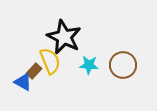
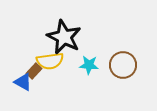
yellow semicircle: rotated 104 degrees clockwise
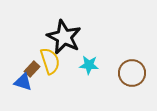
yellow semicircle: rotated 100 degrees counterclockwise
brown circle: moved 9 px right, 8 px down
brown rectangle: moved 2 px left, 2 px up
blue triangle: rotated 12 degrees counterclockwise
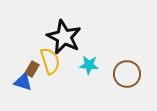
brown rectangle: rotated 14 degrees counterclockwise
brown circle: moved 5 px left, 1 px down
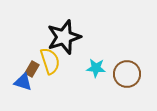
black star: rotated 28 degrees clockwise
cyan star: moved 7 px right, 3 px down
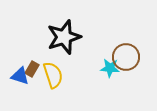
yellow semicircle: moved 3 px right, 14 px down
cyan star: moved 14 px right
brown circle: moved 1 px left, 17 px up
blue triangle: moved 3 px left, 6 px up
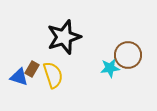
brown circle: moved 2 px right, 2 px up
cyan star: rotated 12 degrees counterclockwise
blue triangle: moved 1 px left, 1 px down
